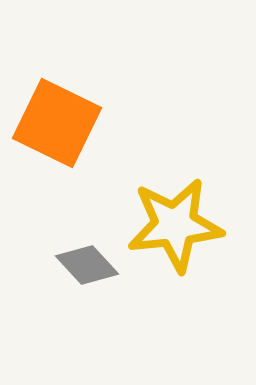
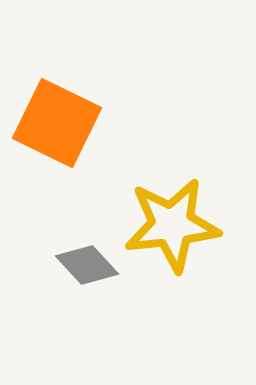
yellow star: moved 3 px left
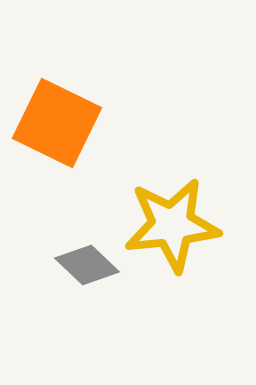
gray diamond: rotated 4 degrees counterclockwise
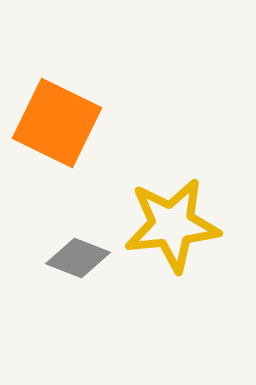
gray diamond: moved 9 px left, 7 px up; rotated 22 degrees counterclockwise
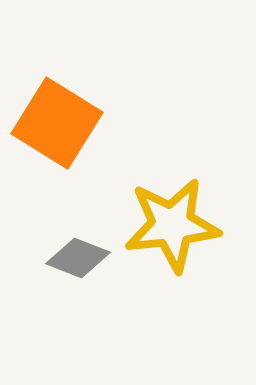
orange square: rotated 6 degrees clockwise
